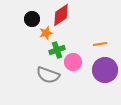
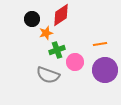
pink circle: moved 2 px right
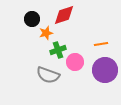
red diamond: moved 3 px right; rotated 15 degrees clockwise
orange line: moved 1 px right
green cross: moved 1 px right
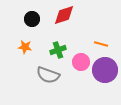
orange star: moved 21 px left, 14 px down; rotated 24 degrees clockwise
orange line: rotated 24 degrees clockwise
pink circle: moved 6 px right
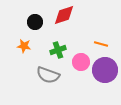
black circle: moved 3 px right, 3 px down
orange star: moved 1 px left, 1 px up
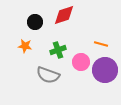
orange star: moved 1 px right
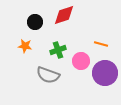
pink circle: moved 1 px up
purple circle: moved 3 px down
